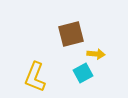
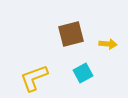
yellow arrow: moved 12 px right, 10 px up
yellow L-shape: moved 1 px left, 1 px down; rotated 48 degrees clockwise
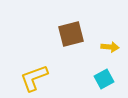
yellow arrow: moved 2 px right, 3 px down
cyan square: moved 21 px right, 6 px down
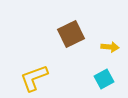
brown square: rotated 12 degrees counterclockwise
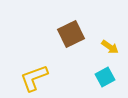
yellow arrow: rotated 30 degrees clockwise
cyan square: moved 1 px right, 2 px up
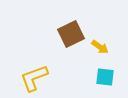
yellow arrow: moved 10 px left
cyan square: rotated 36 degrees clockwise
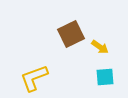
cyan square: rotated 12 degrees counterclockwise
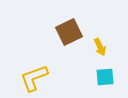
brown square: moved 2 px left, 2 px up
yellow arrow: rotated 30 degrees clockwise
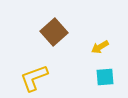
brown square: moved 15 px left; rotated 16 degrees counterclockwise
yellow arrow: rotated 84 degrees clockwise
